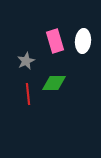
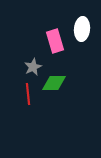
white ellipse: moved 1 px left, 12 px up
gray star: moved 7 px right, 6 px down
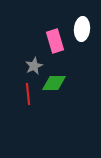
gray star: moved 1 px right, 1 px up
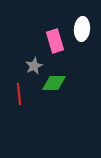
red line: moved 9 px left
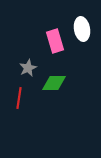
white ellipse: rotated 15 degrees counterclockwise
gray star: moved 6 px left, 2 px down
red line: moved 4 px down; rotated 15 degrees clockwise
